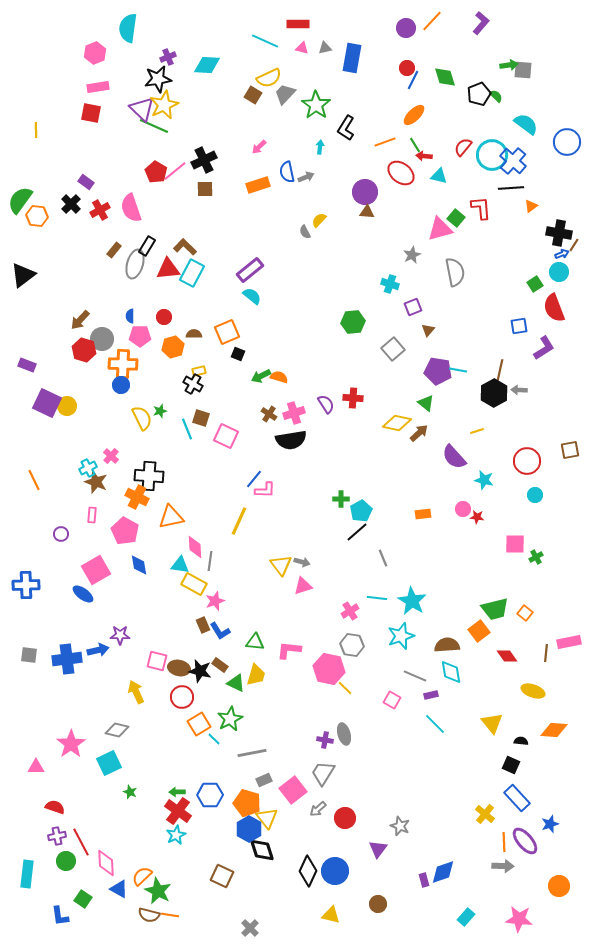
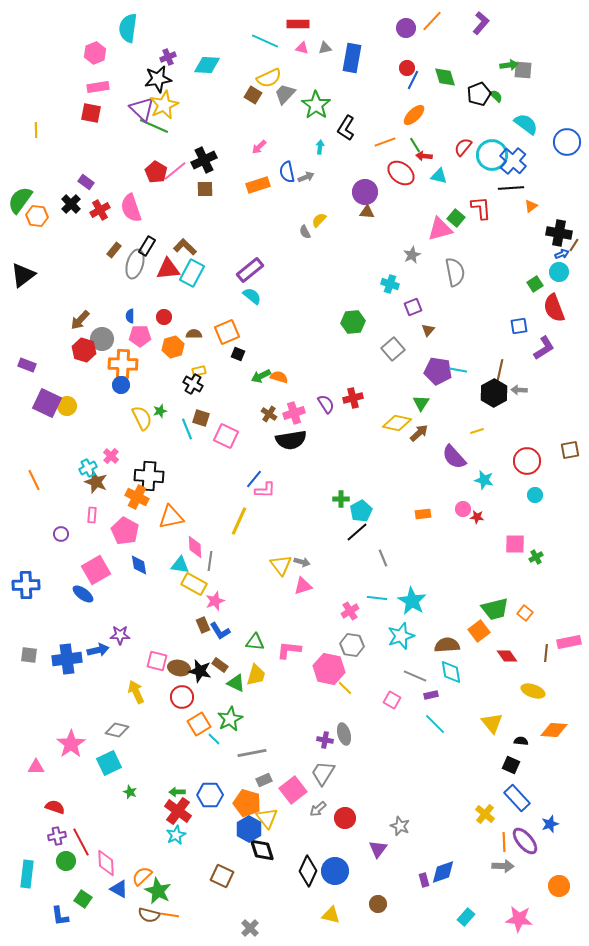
red cross at (353, 398): rotated 18 degrees counterclockwise
green triangle at (426, 403): moved 5 px left; rotated 24 degrees clockwise
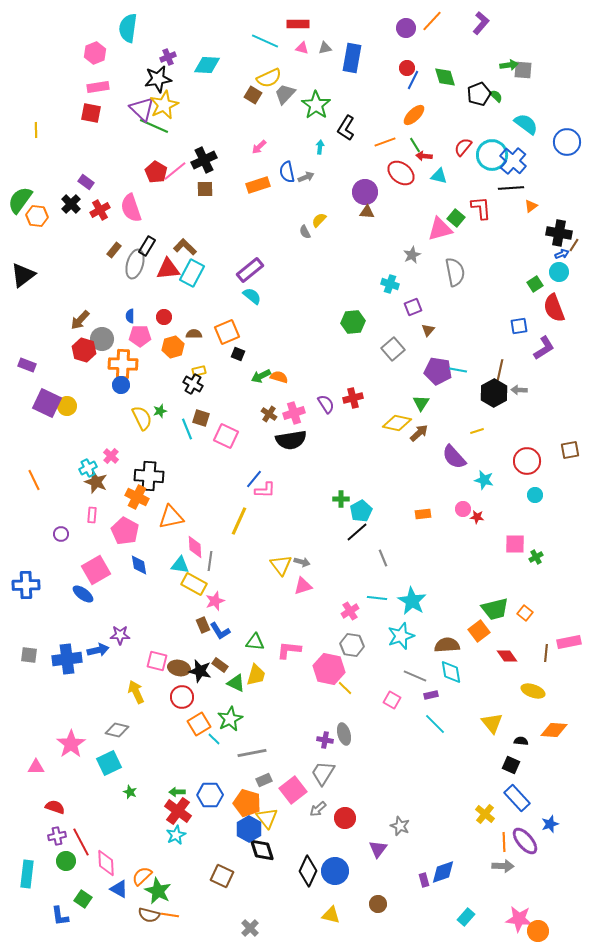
orange circle at (559, 886): moved 21 px left, 45 px down
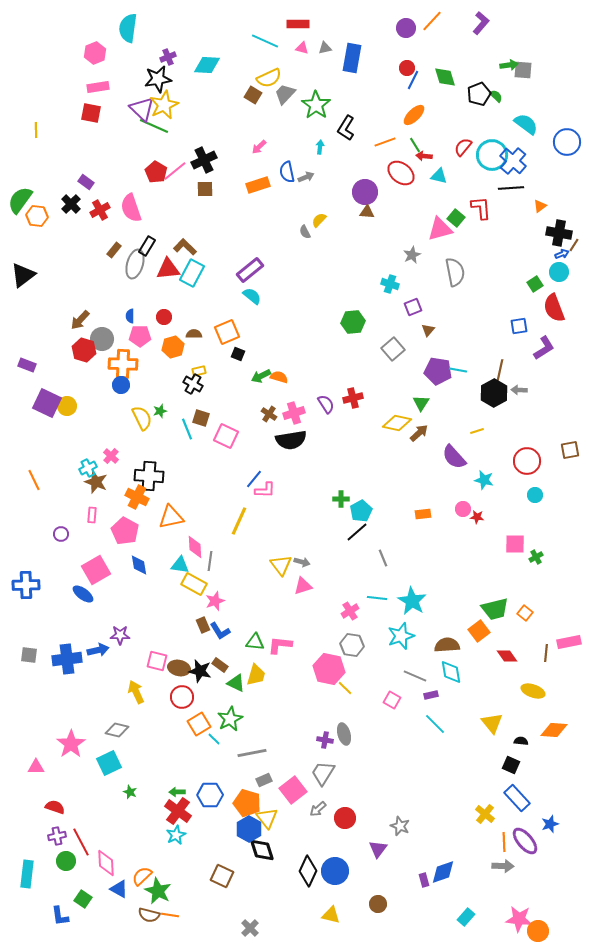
orange triangle at (531, 206): moved 9 px right
pink L-shape at (289, 650): moved 9 px left, 5 px up
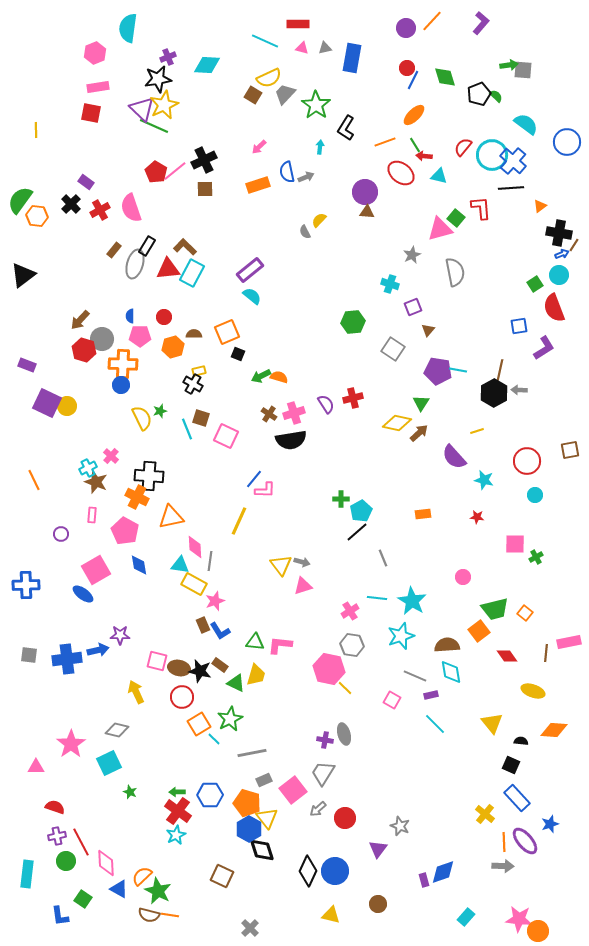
cyan circle at (559, 272): moved 3 px down
gray square at (393, 349): rotated 15 degrees counterclockwise
pink circle at (463, 509): moved 68 px down
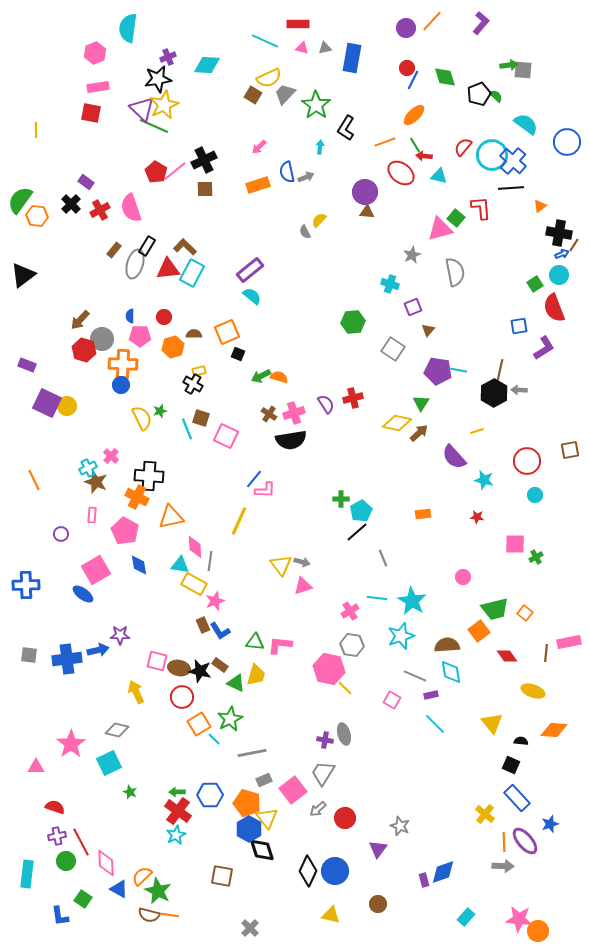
brown square at (222, 876): rotated 15 degrees counterclockwise
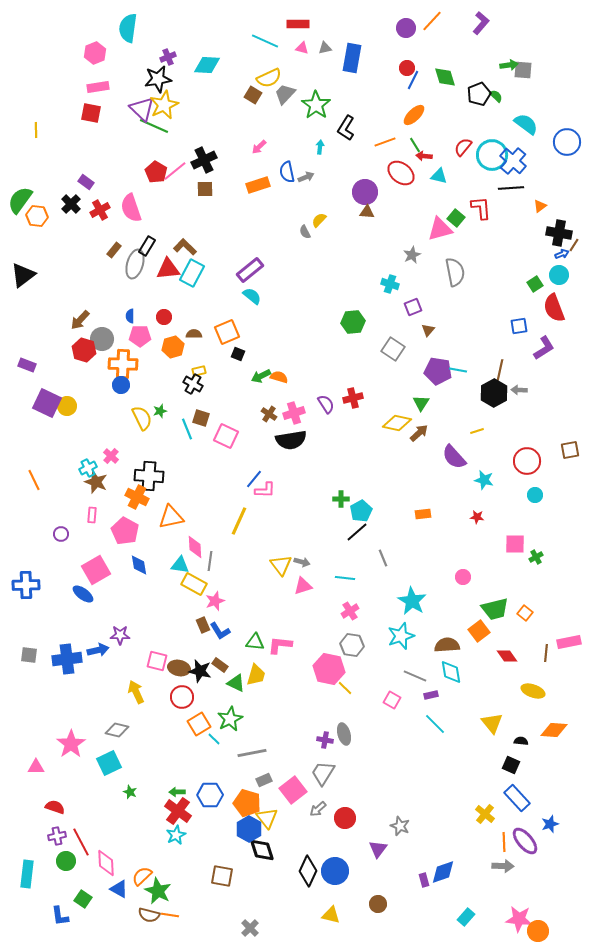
cyan line at (377, 598): moved 32 px left, 20 px up
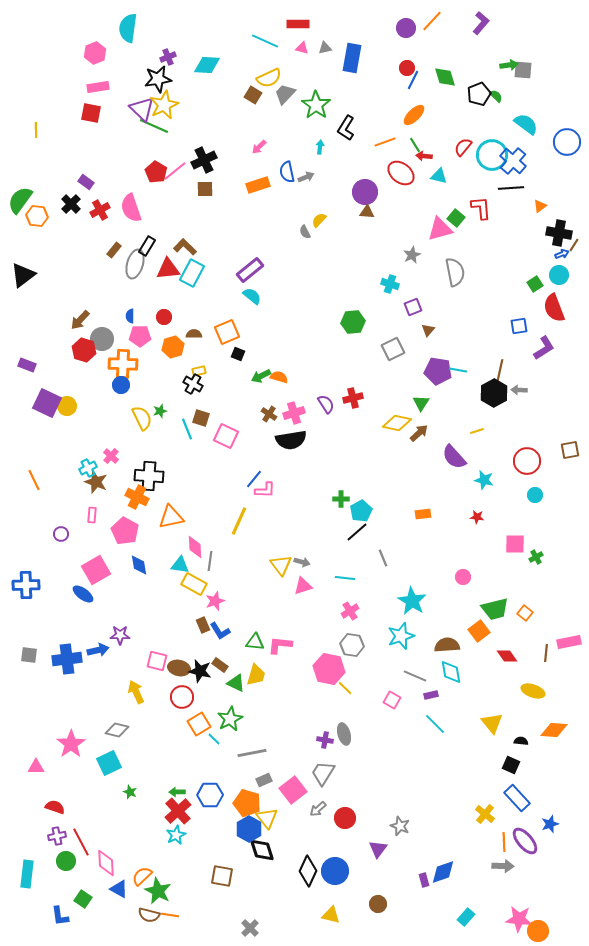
gray square at (393, 349): rotated 30 degrees clockwise
red cross at (178, 811): rotated 12 degrees clockwise
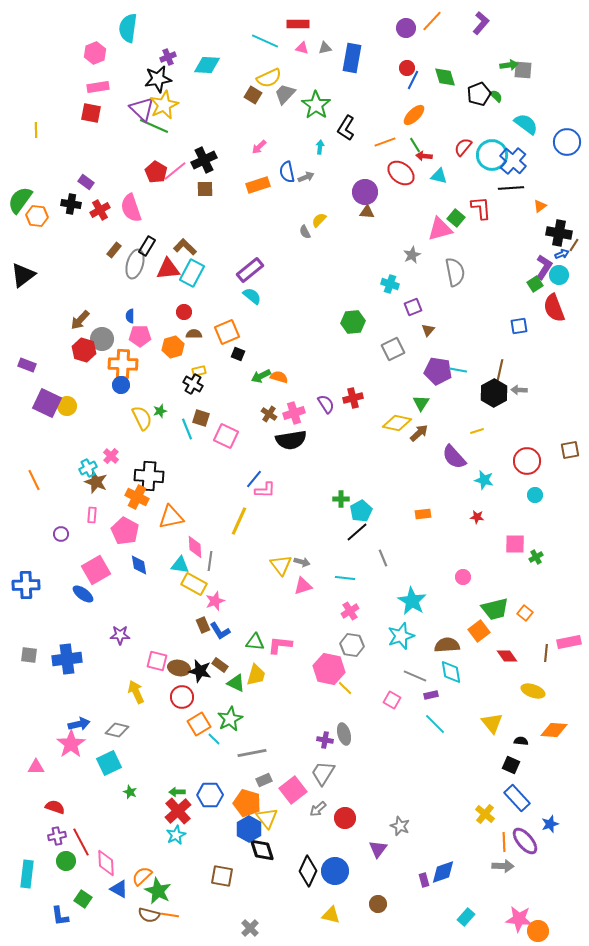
black cross at (71, 204): rotated 36 degrees counterclockwise
red circle at (164, 317): moved 20 px right, 5 px up
purple L-shape at (544, 348): moved 81 px up; rotated 25 degrees counterclockwise
blue arrow at (98, 650): moved 19 px left, 74 px down
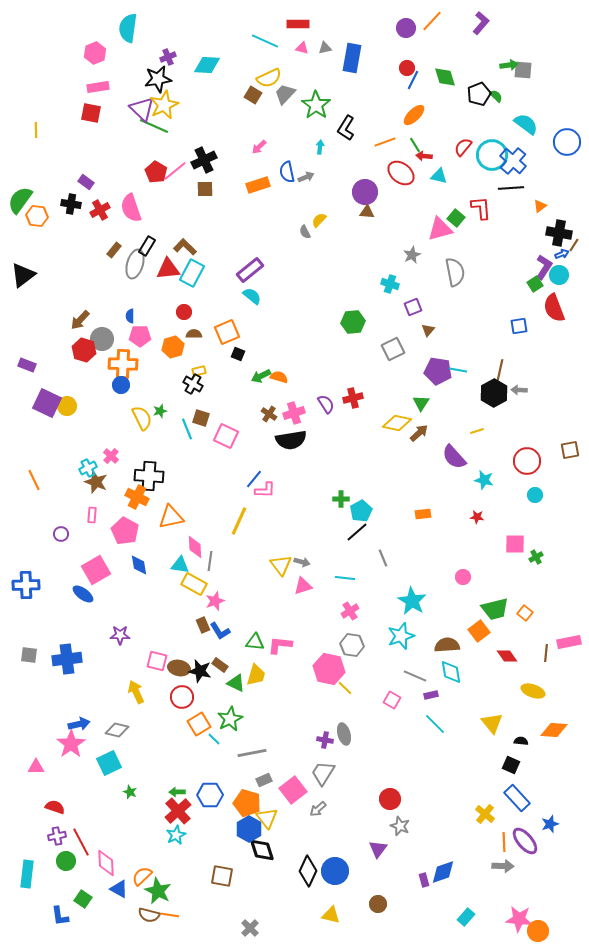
red circle at (345, 818): moved 45 px right, 19 px up
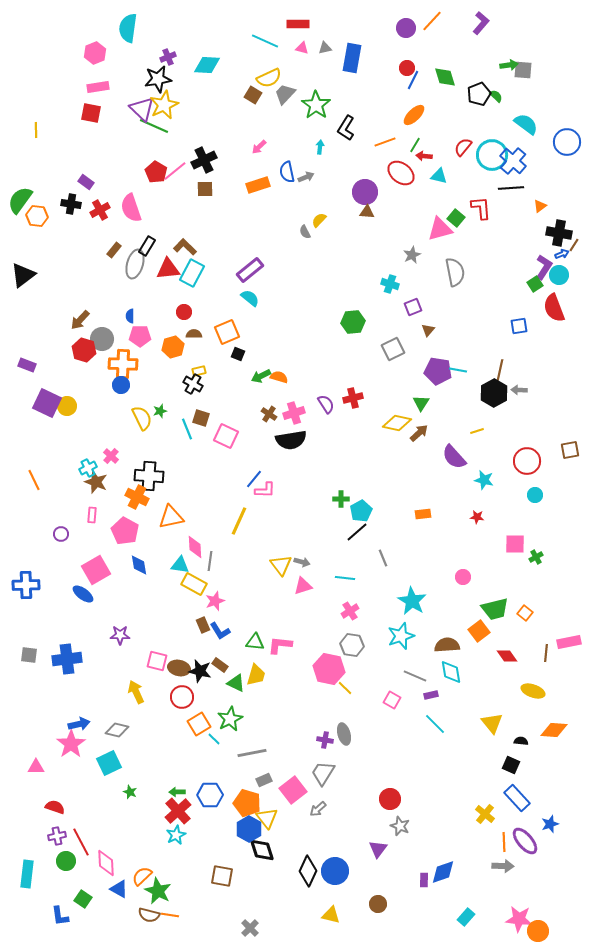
green line at (415, 145): rotated 63 degrees clockwise
cyan semicircle at (252, 296): moved 2 px left, 2 px down
purple rectangle at (424, 880): rotated 16 degrees clockwise
